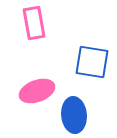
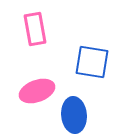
pink rectangle: moved 1 px right, 6 px down
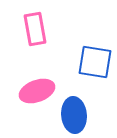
blue square: moved 3 px right
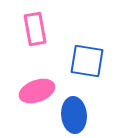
blue square: moved 8 px left, 1 px up
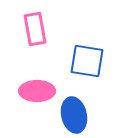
pink ellipse: rotated 20 degrees clockwise
blue ellipse: rotated 8 degrees counterclockwise
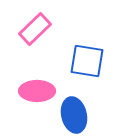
pink rectangle: rotated 56 degrees clockwise
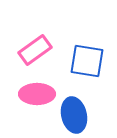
pink rectangle: moved 21 px down; rotated 8 degrees clockwise
pink ellipse: moved 3 px down
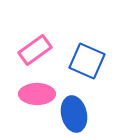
blue square: rotated 15 degrees clockwise
blue ellipse: moved 1 px up
